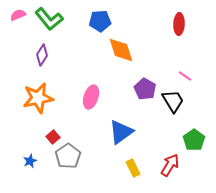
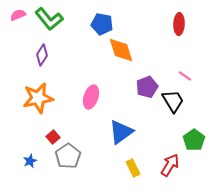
blue pentagon: moved 2 px right, 3 px down; rotated 15 degrees clockwise
purple pentagon: moved 2 px right, 2 px up; rotated 20 degrees clockwise
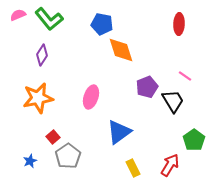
blue triangle: moved 2 px left
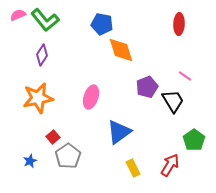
green L-shape: moved 4 px left, 1 px down
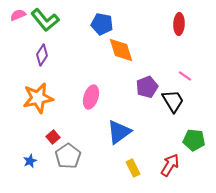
green pentagon: rotated 30 degrees counterclockwise
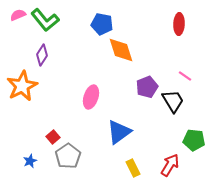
orange star: moved 16 px left, 12 px up; rotated 16 degrees counterclockwise
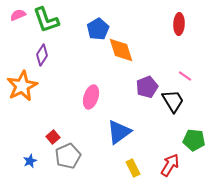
green L-shape: moved 1 px right; rotated 20 degrees clockwise
blue pentagon: moved 4 px left, 5 px down; rotated 30 degrees clockwise
gray pentagon: rotated 10 degrees clockwise
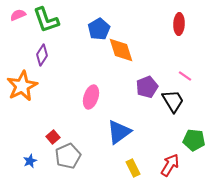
blue pentagon: moved 1 px right
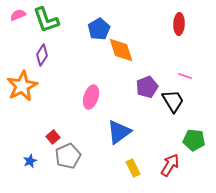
pink line: rotated 16 degrees counterclockwise
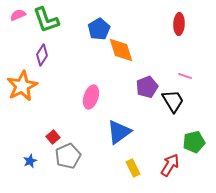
green pentagon: moved 2 px down; rotated 20 degrees counterclockwise
